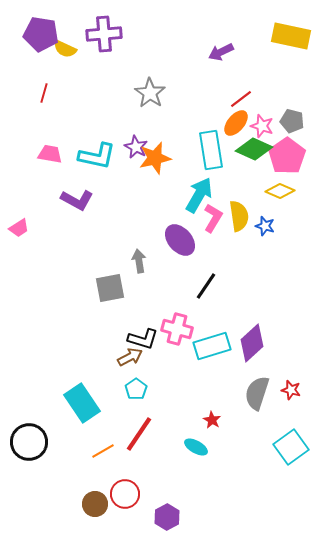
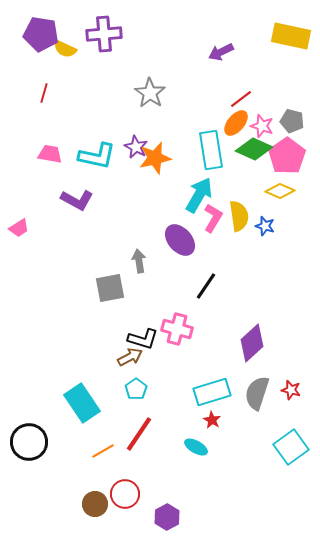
cyan rectangle at (212, 346): moved 46 px down
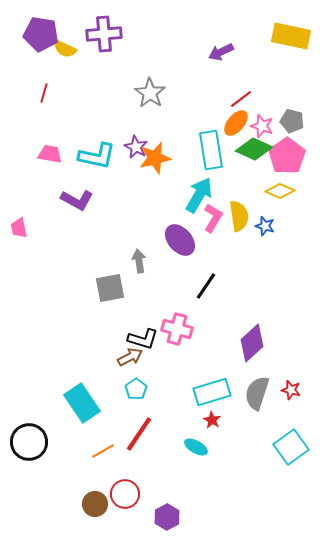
pink trapezoid at (19, 228): rotated 110 degrees clockwise
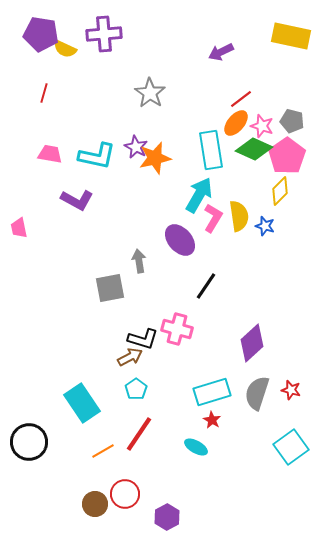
yellow diamond at (280, 191): rotated 68 degrees counterclockwise
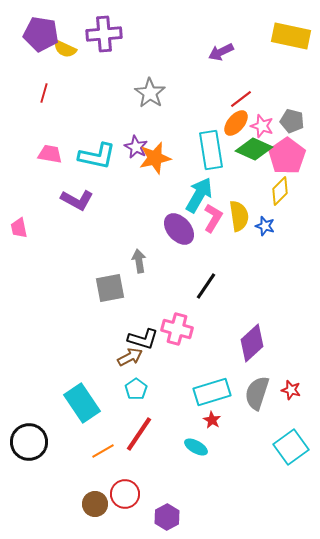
purple ellipse at (180, 240): moved 1 px left, 11 px up
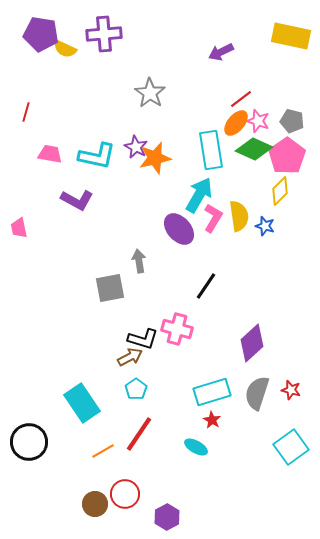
red line at (44, 93): moved 18 px left, 19 px down
pink star at (262, 126): moved 4 px left, 5 px up
